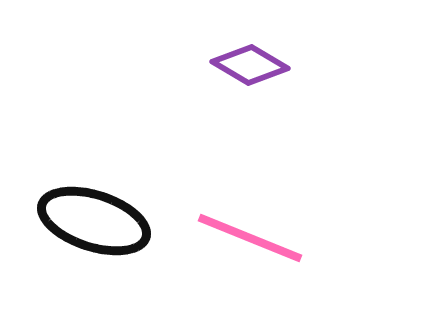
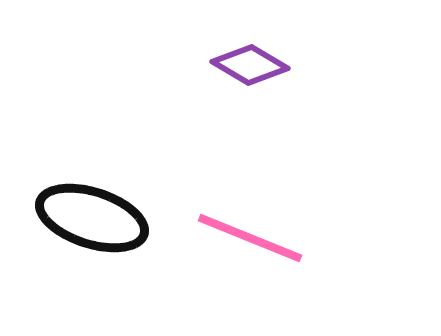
black ellipse: moved 2 px left, 3 px up
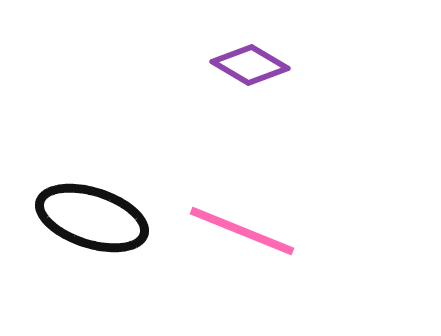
pink line: moved 8 px left, 7 px up
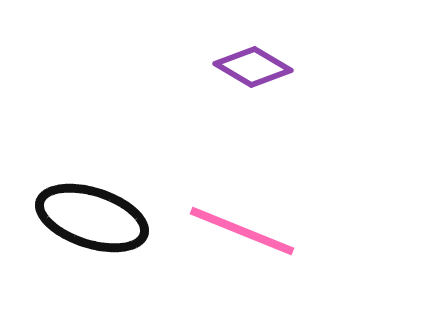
purple diamond: moved 3 px right, 2 px down
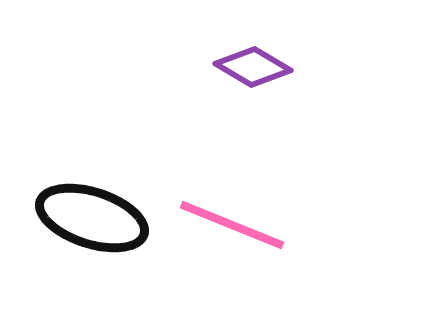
pink line: moved 10 px left, 6 px up
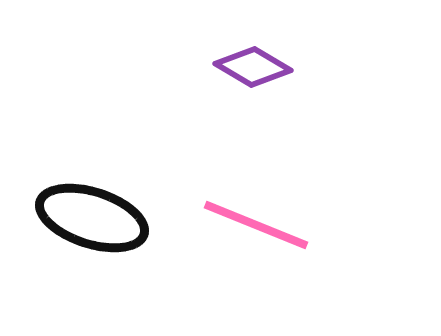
pink line: moved 24 px right
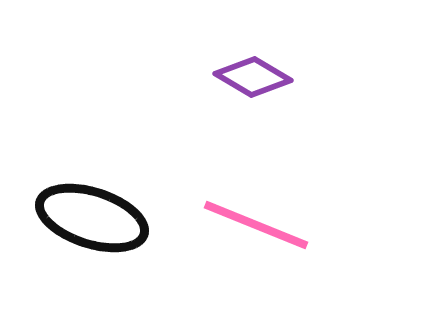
purple diamond: moved 10 px down
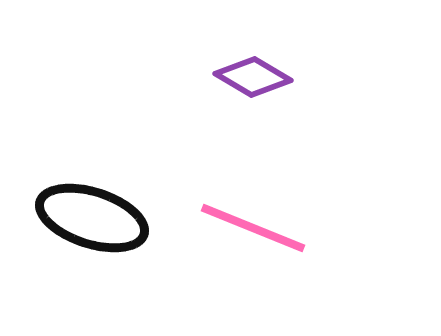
pink line: moved 3 px left, 3 px down
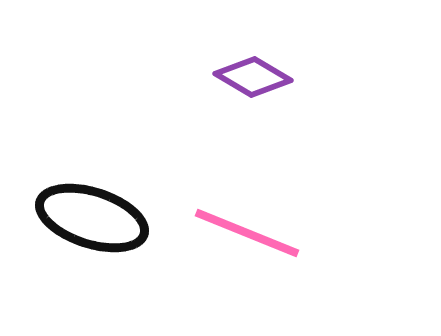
pink line: moved 6 px left, 5 px down
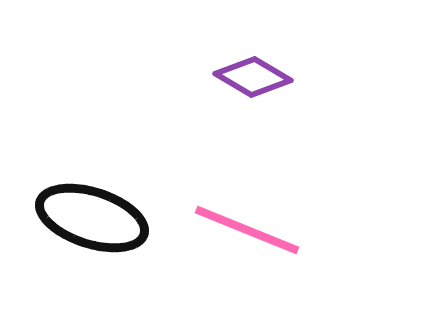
pink line: moved 3 px up
